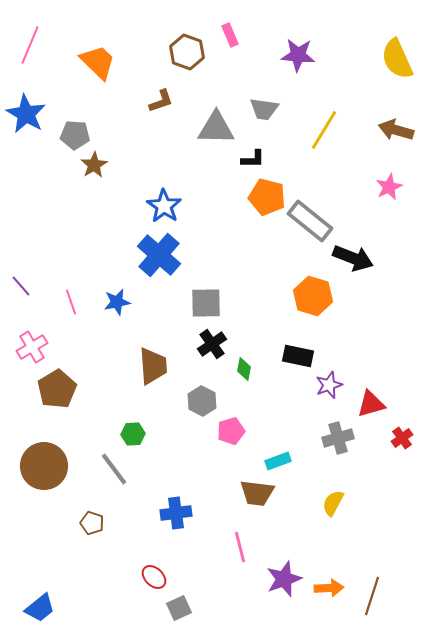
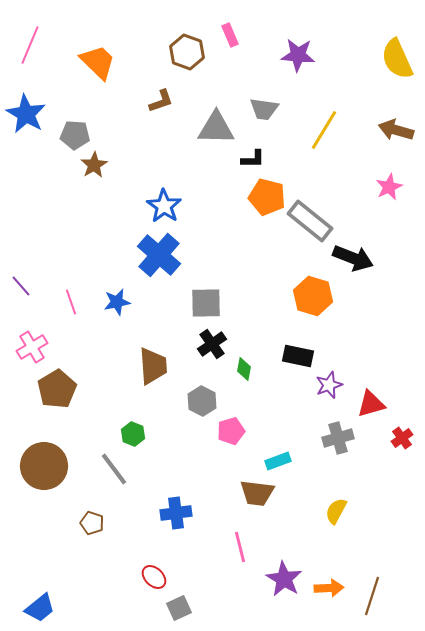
green hexagon at (133, 434): rotated 25 degrees clockwise
yellow semicircle at (333, 503): moved 3 px right, 8 px down
purple star at (284, 579): rotated 21 degrees counterclockwise
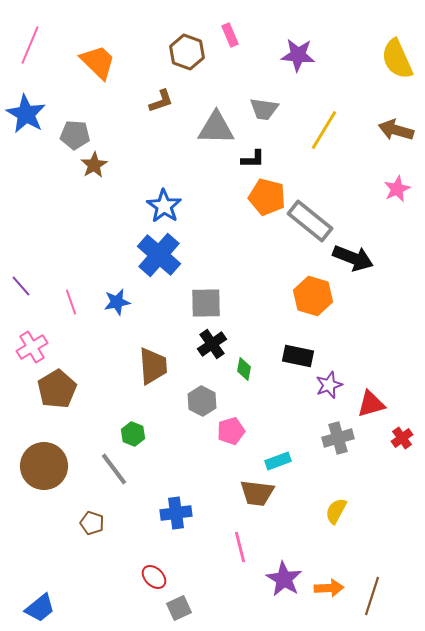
pink star at (389, 187): moved 8 px right, 2 px down
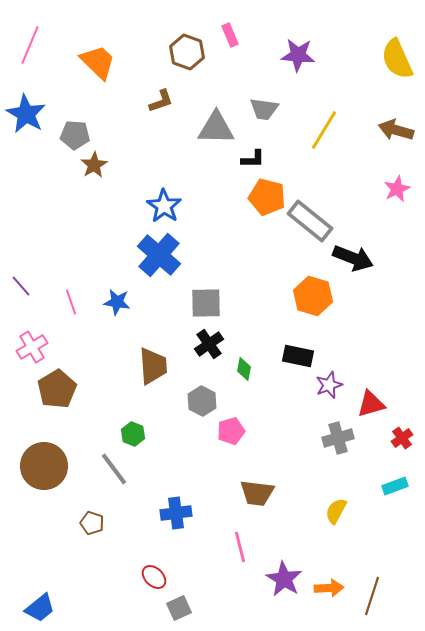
blue star at (117, 302): rotated 20 degrees clockwise
black cross at (212, 344): moved 3 px left
cyan rectangle at (278, 461): moved 117 px right, 25 px down
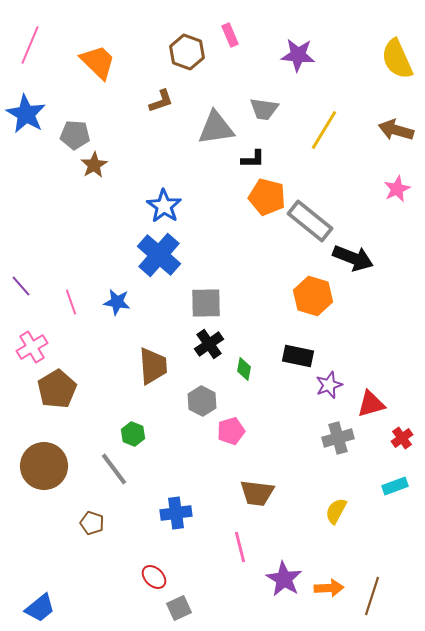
gray triangle at (216, 128): rotated 9 degrees counterclockwise
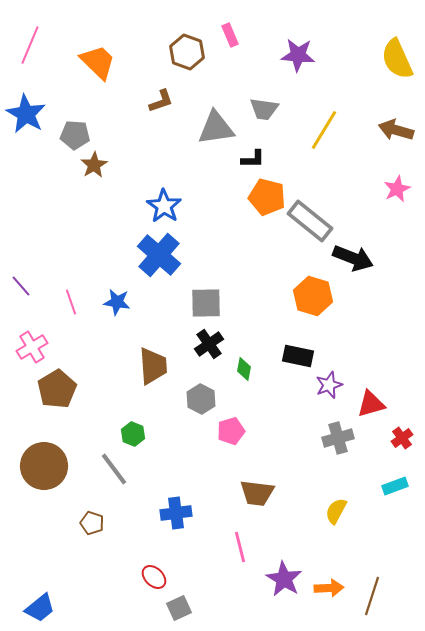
gray hexagon at (202, 401): moved 1 px left, 2 px up
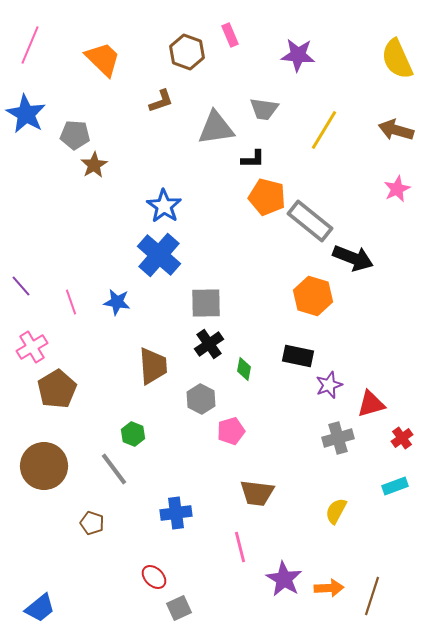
orange trapezoid at (98, 62): moved 5 px right, 3 px up
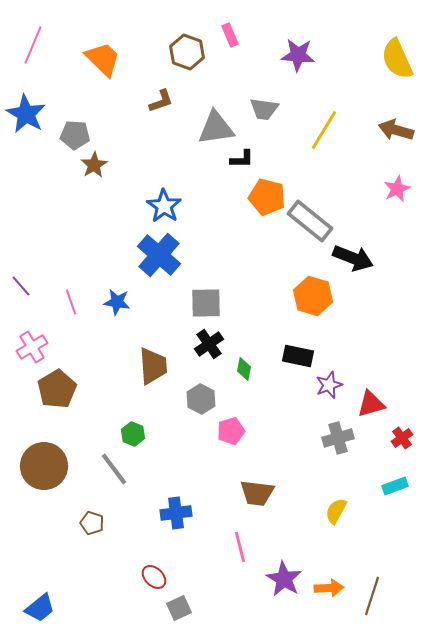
pink line at (30, 45): moved 3 px right
black L-shape at (253, 159): moved 11 px left
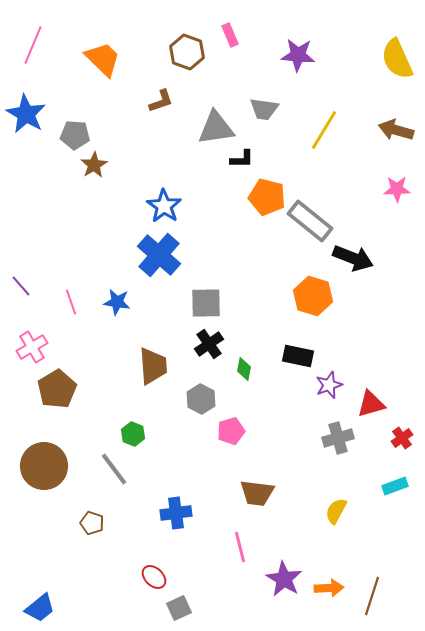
pink star at (397, 189): rotated 24 degrees clockwise
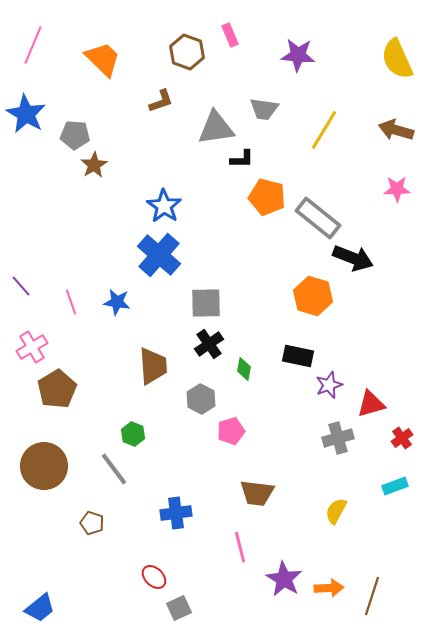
gray rectangle at (310, 221): moved 8 px right, 3 px up
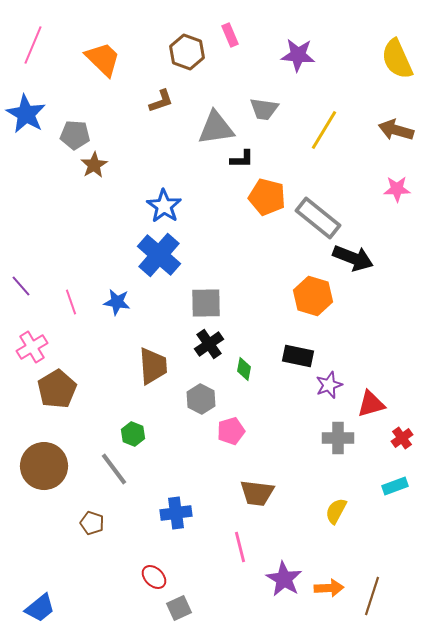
gray cross at (338, 438): rotated 16 degrees clockwise
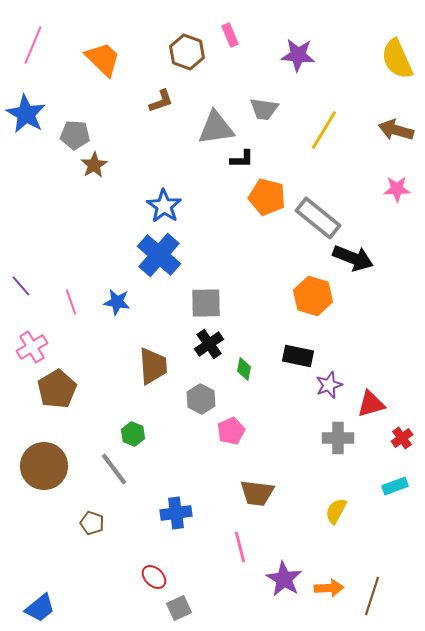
pink pentagon at (231, 431): rotated 8 degrees counterclockwise
